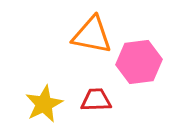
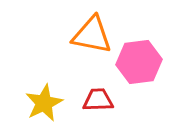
red trapezoid: moved 2 px right
yellow star: moved 1 px up
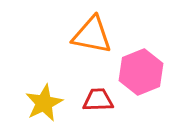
pink hexagon: moved 2 px right, 10 px down; rotated 15 degrees counterclockwise
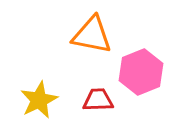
yellow star: moved 5 px left, 3 px up
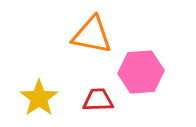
pink hexagon: rotated 18 degrees clockwise
yellow star: moved 2 px up; rotated 9 degrees counterclockwise
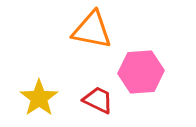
orange triangle: moved 5 px up
red trapezoid: rotated 28 degrees clockwise
